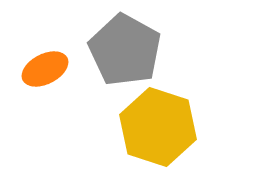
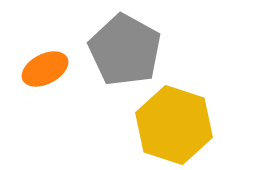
yellow hexagon: moved 16 px right, 2 px up
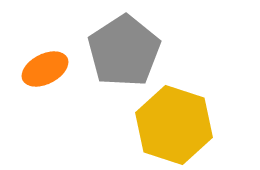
gray pentagon: moved 1 px left, 1 px down; rotated 10 degrees clockwise
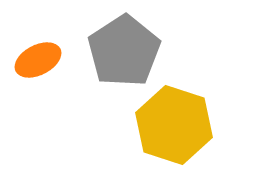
orange ellipse: moved 7 px left, 9 px up
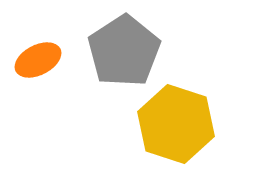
yellow hexagon: moved 2 px right, 1 px up
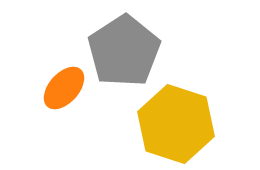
orange ellipse: moved 26 px right, 28 px down; rotated 21 degrees counterclockwise
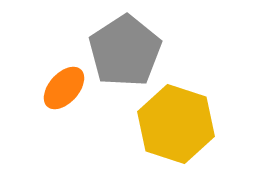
gray pentagon: moved 1 px right
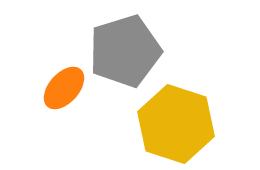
gray pentagon: rotated 16 degrees clockwise
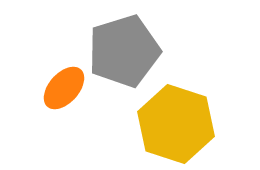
gray pentagon: moved 1 px left
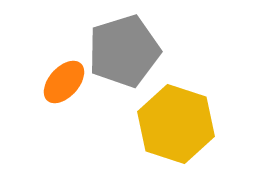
orange ellipse: moved 6 px up
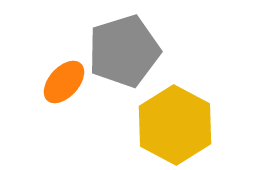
yellow hexagon: moved 1 px left, 1 px down; rotated 10 degrees clockwise
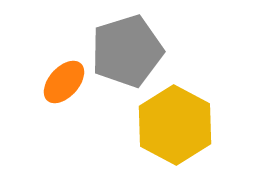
gray pentagon: moved 3 px right
